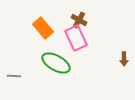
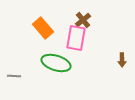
brown cross: moved 4 px right; rotated 21 degrees clockwise
pink rectangle: rotated 35 degrees clockwise
brown arrow: moved 2 px left, 1 px down
green ellipse: rotated 12 degrees counterclockwise
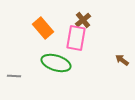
brown arrow: rotated 128 degrees clockwise
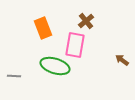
brown cross: moved 3 px right, 1 px down
orange rectangle: rotated 20 degrees clockwise
pink rectangle: moved 1 px left, 7 px down
green ellipse: moved 1 px left, 3 px down
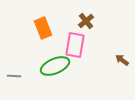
green ellipse: rotated 40 degrees counterclockwise
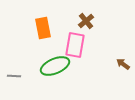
orange rectangle: rotated 10 degrees clockwise
brown arrow: moved 1 px right, 4 px down
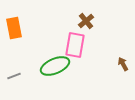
orange rectangle: moved 29 px left
brown arrow: rotated 24 degrees clockwise
gray line: rotated 24 degrees counterclockwise
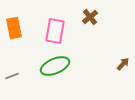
brown cross: moved 4 px right, 4 px up
pink rectangle: moved 20 px left, 14 px up
brown arrow: rotated 72 degrees clockwise
gray line: moved 2 px left
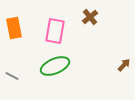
brown arrow: moved 1 px right, 1 px down
gray line: rotated 48 degrees clockwise
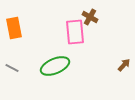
brown cross: rotated 21 degrees counterclockwise
pink rectangle: moved 20 px right, 1 px down; rotated 15 degrees counterclockwise
gray line: moved 8 px up
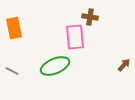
brown cross: rotated 21 degrees counterclockwise
pink rectangle: moved 5 px down
gray line: moved 3 px down
